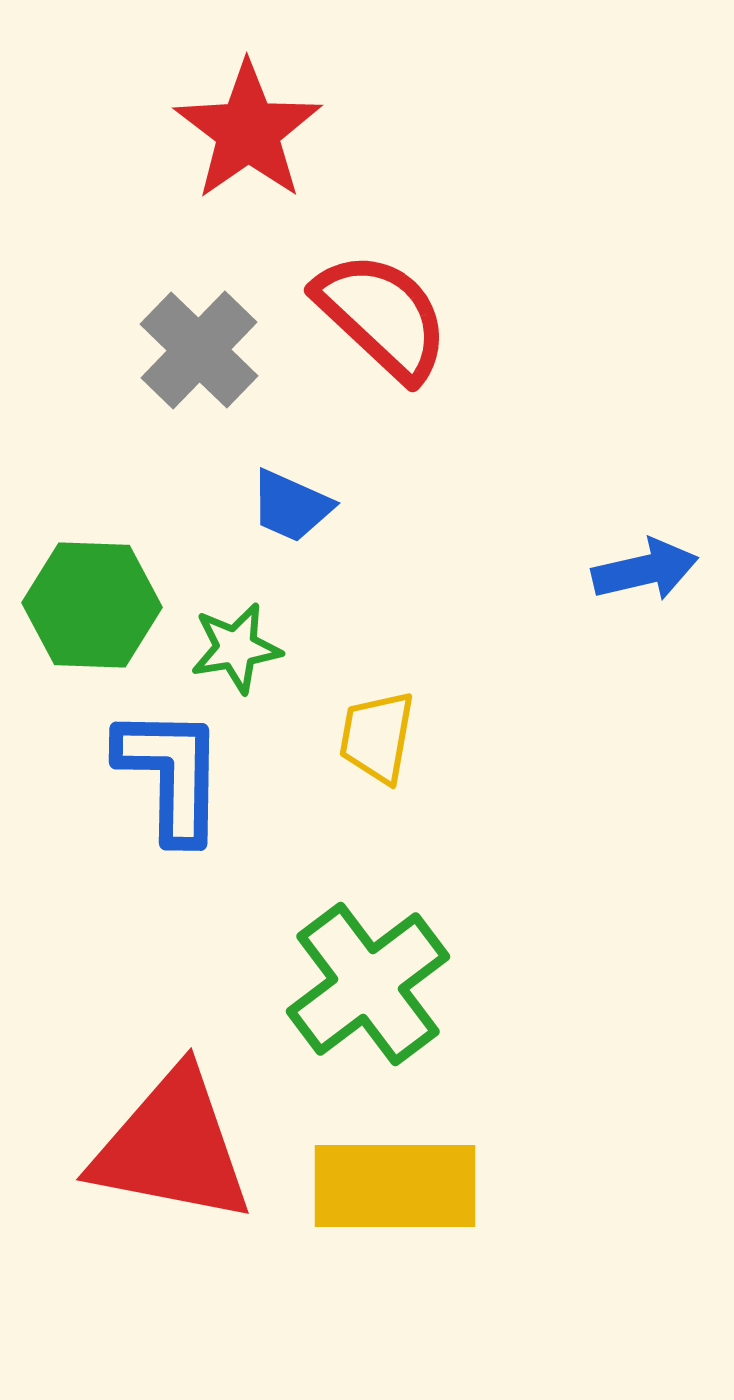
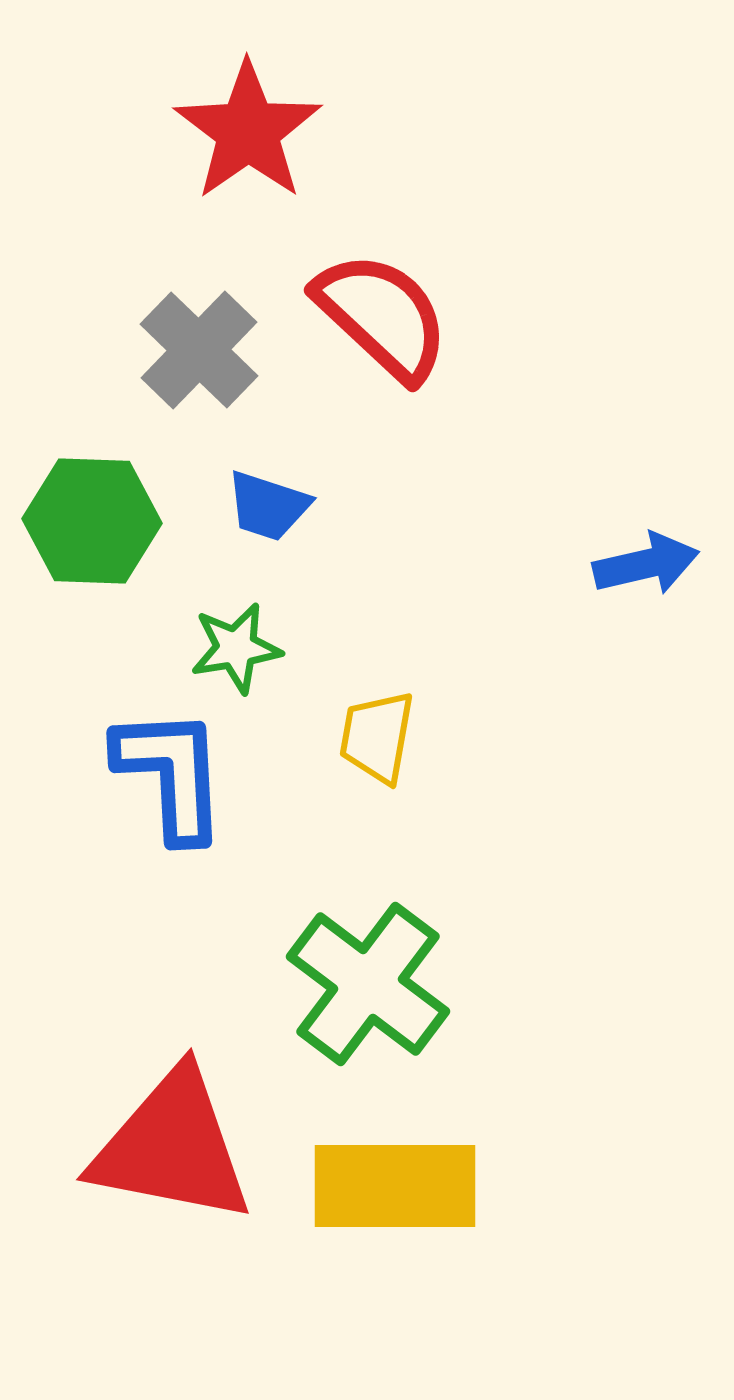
blue trapezoid: moved 23 px left; rotated 6 degrees counterclockwise
blue arrow: moved 1 px right, 6 px up
green hexagon: moved 84 px up
blue L-shape: rotated 4 degrees counterclockwise
green cross: rotated 16 degrees counterclockwise
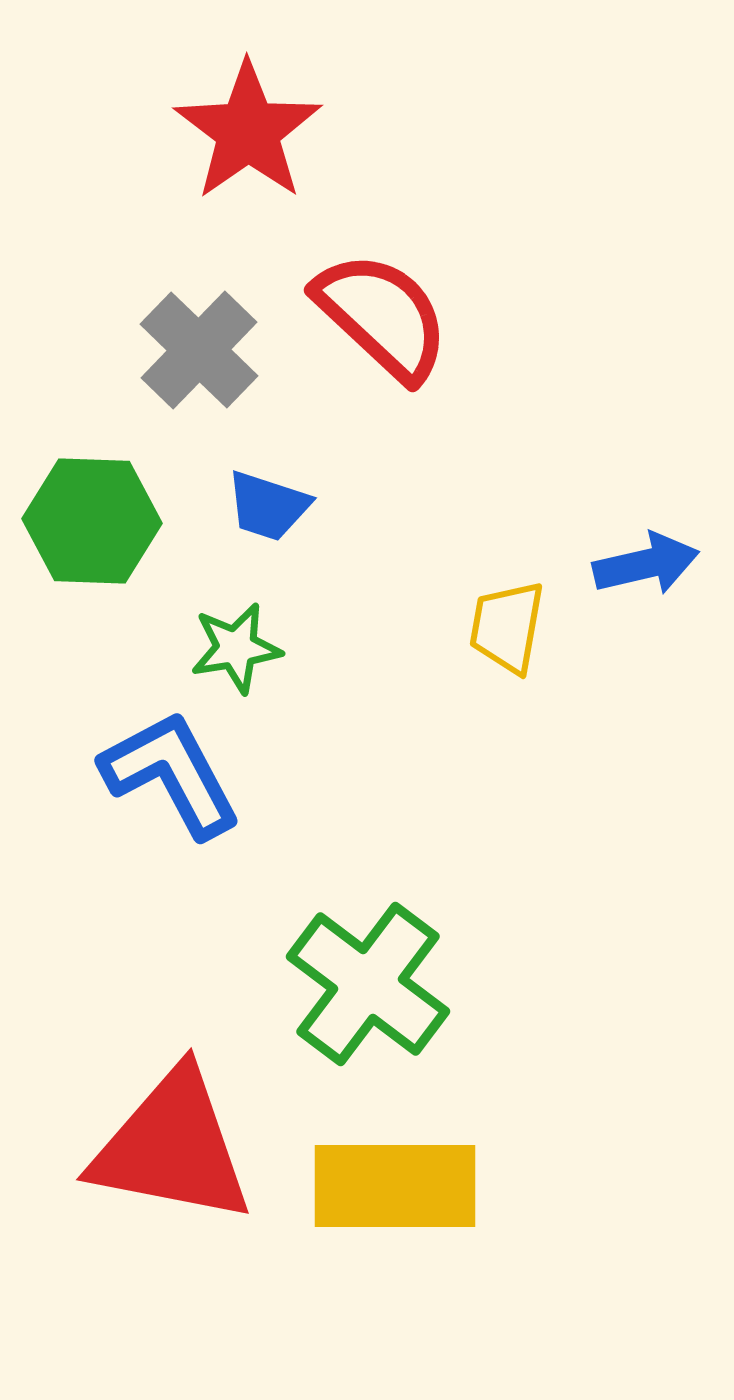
yellow trapezoid: moved 130 px right, 110 px up
blue L-shape: rotated 25 degrees counterclockwise
